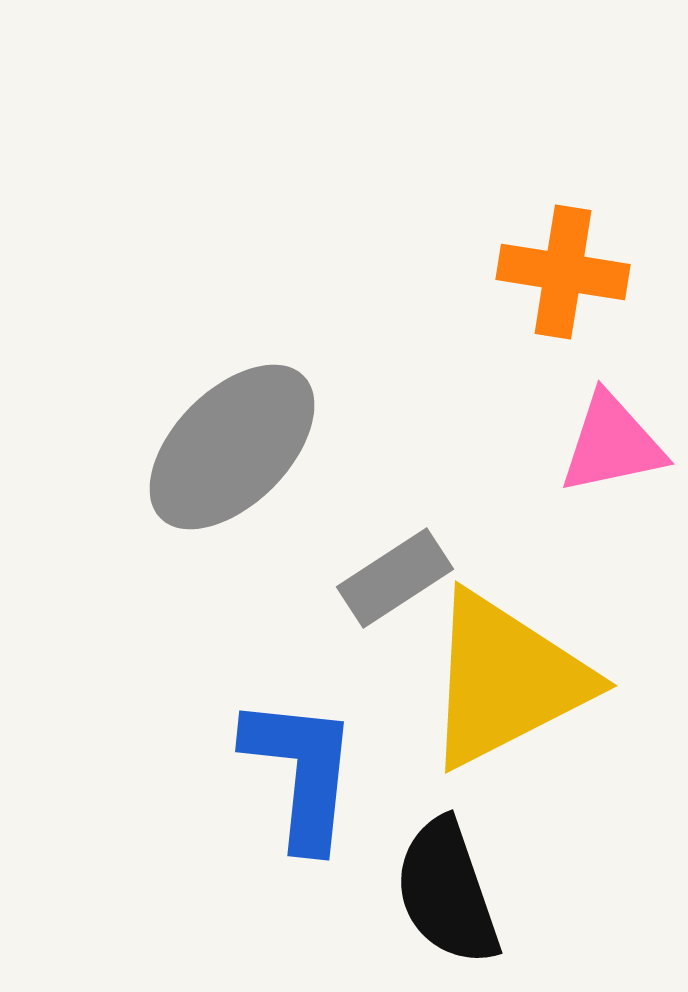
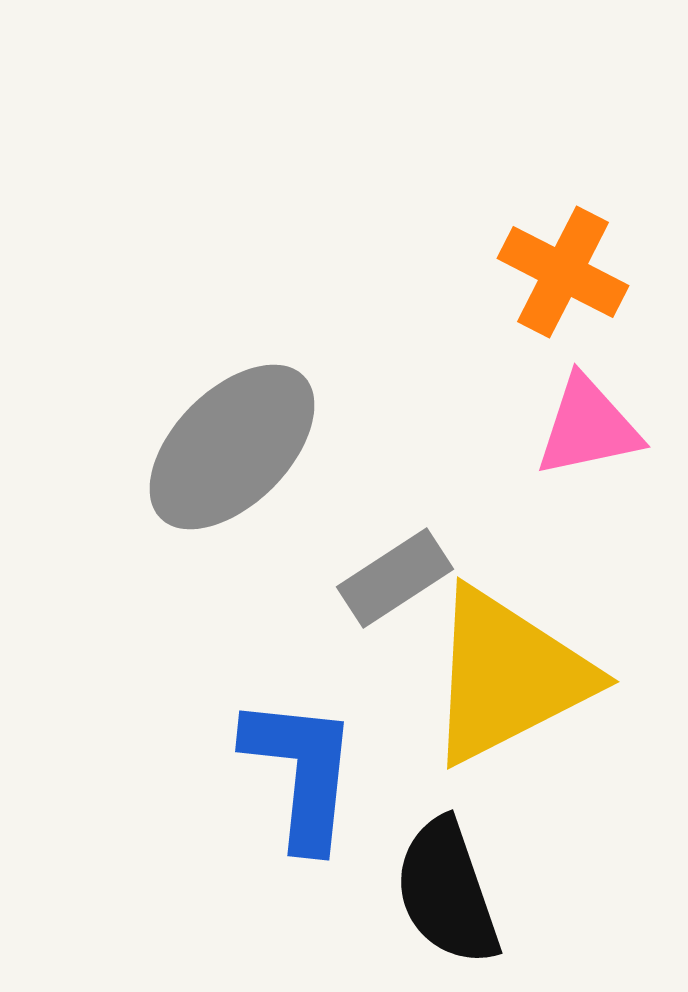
orange cross: rotated 18 degrees clockwise
pink triangle: moved 24 px left, 17 px up
yellow triangle: moved 2 px right, 4 px up
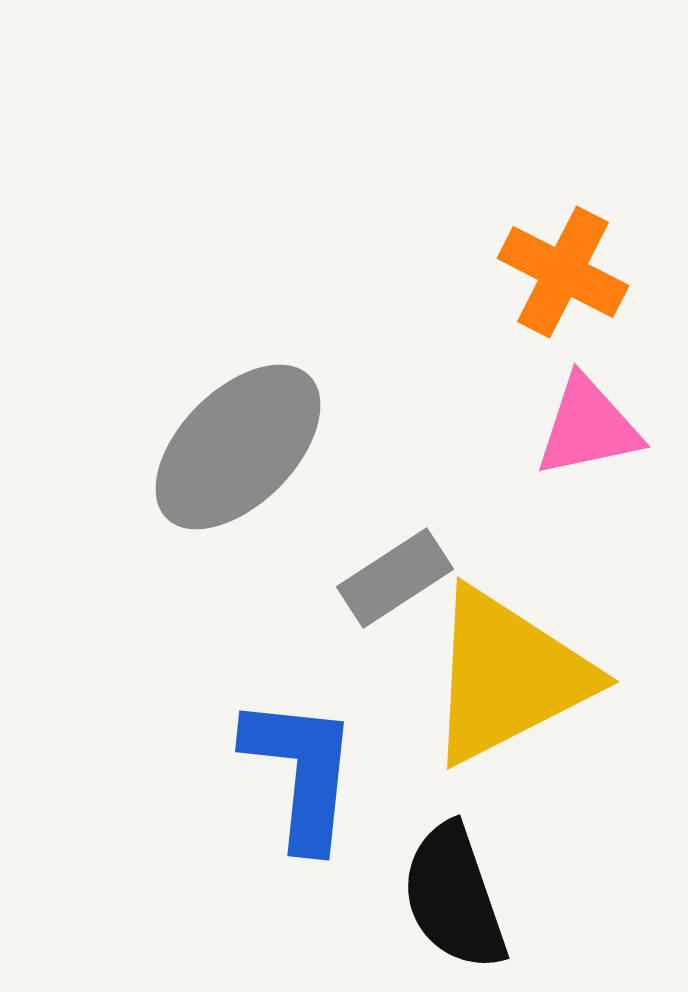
gray ellipse: moved 6 px right
black semicircle: moved 7 px right, 5 px down
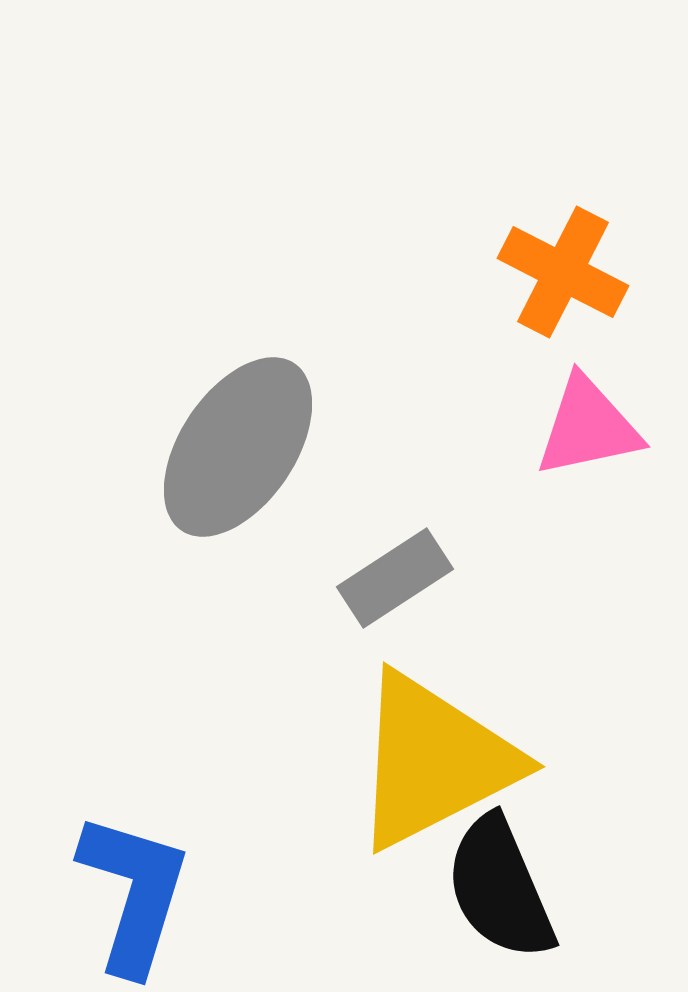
gray ellipse: rotated 11 degrees counterclockwise
yellow triangle: moved 74 px left, 85 px down
blue L-shape: moved 167 px left, 121 px down; rotated 11 degrees clockwise
black semicircle: moved 46 px right, 9 px up; rotated 4 degrees counterclockwise
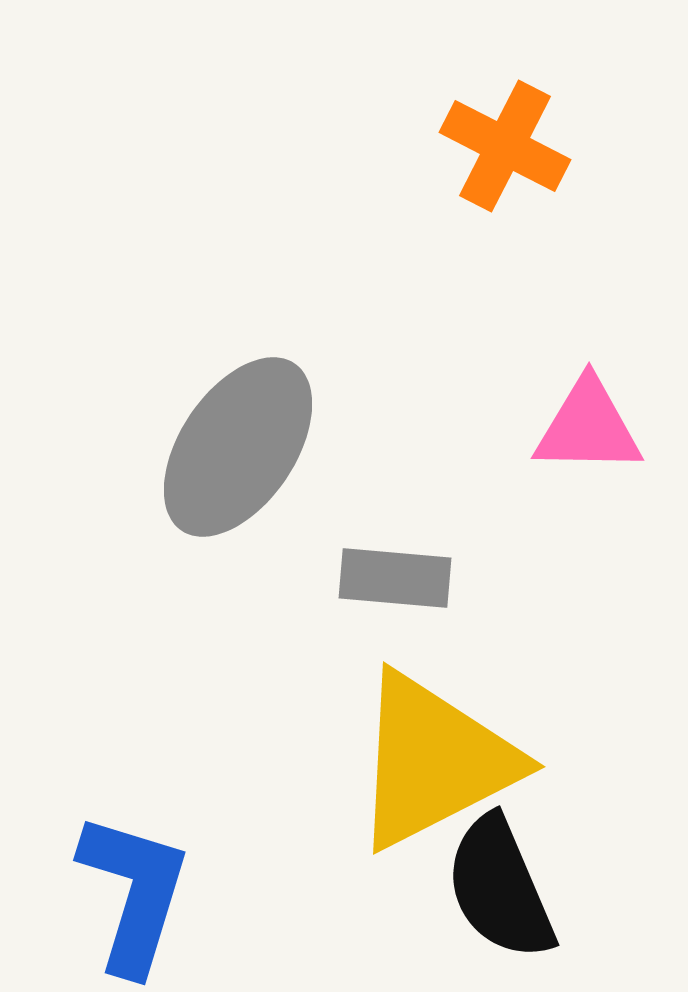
orange cross: moved 58 px left, 126 px up
pink triangle: rotated 13 degrees clockwise
gray rectangle: rotated 38 degrees clockwise
